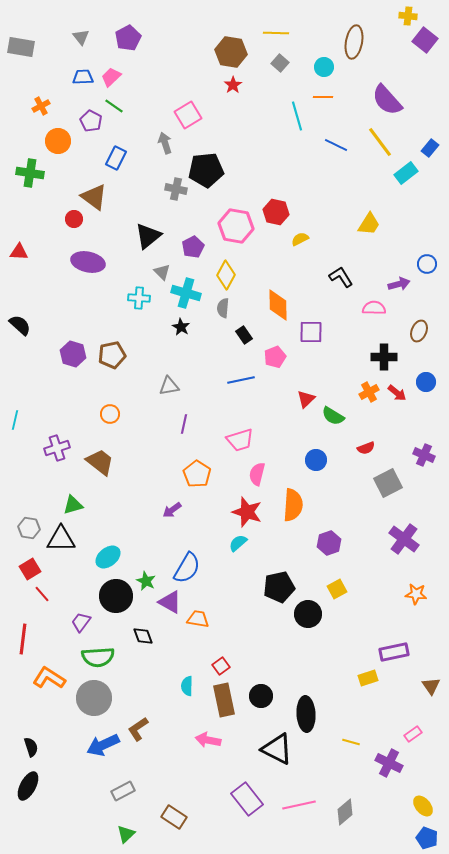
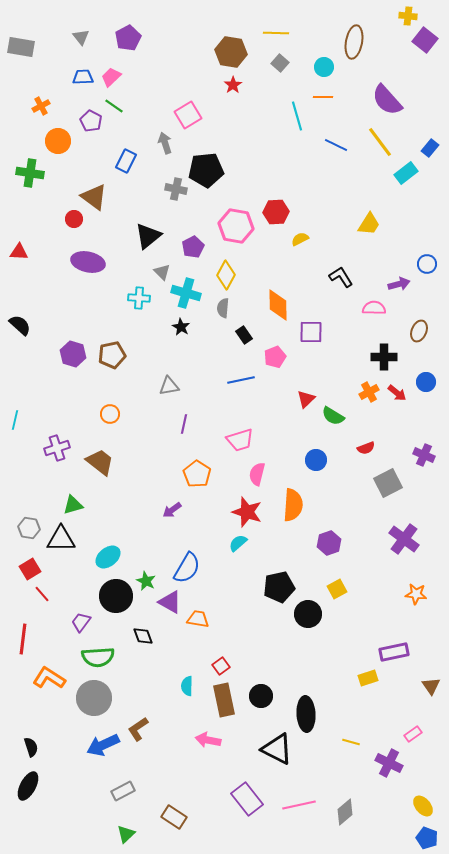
blue rectangle at (116, 158): moved 10 px right, 3 px down
red hexagon at (276, 212): rotated 15 degrees counterclockwise
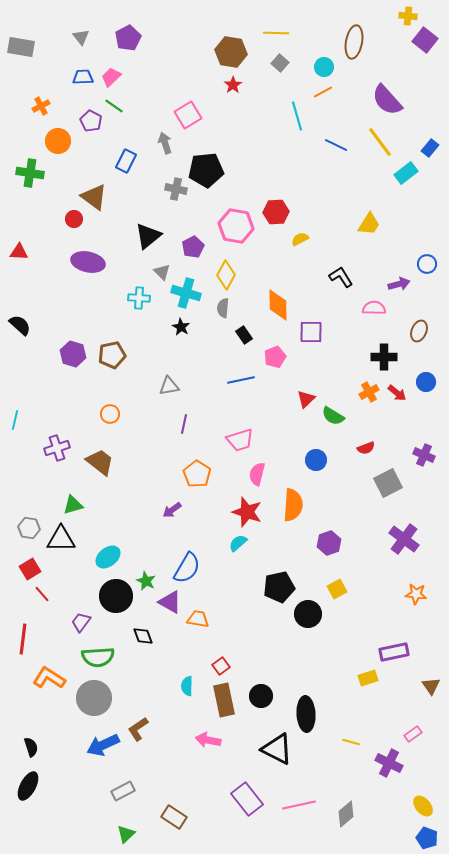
orange line at (323, 97): moved 5 px up; rotated 30 degrees counterclockwise
gray diamond at (345, 812): moved 1 px right, 2 px down
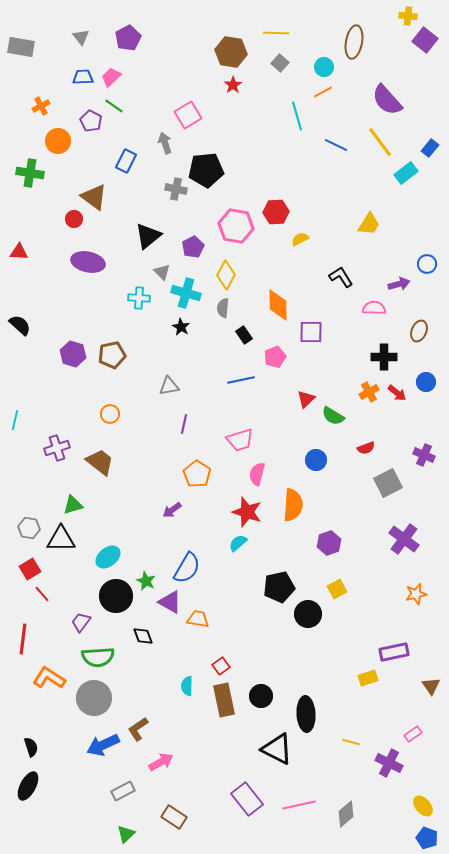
orange star at (416, 594): rotated 20 degrees counterclockwise
pink arrow at (208, 740): moved 47 px left, 22 px down; rotated 140 degrees clockwise
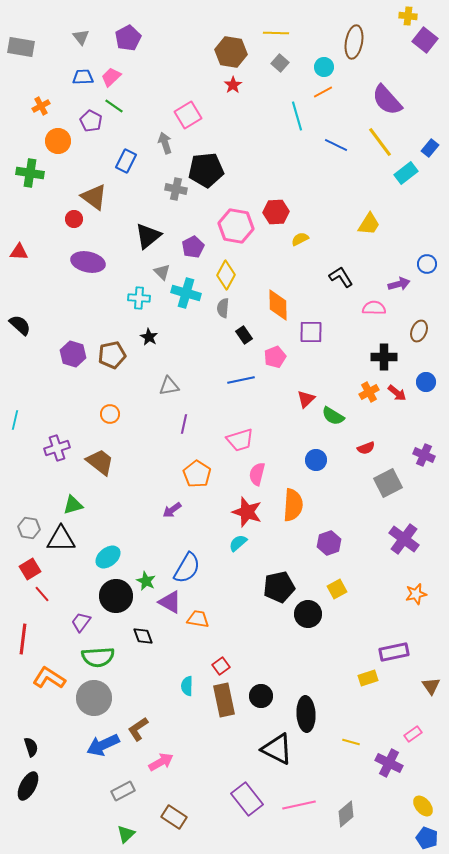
black star at (181, 327): moved 32 px left, 10 px down
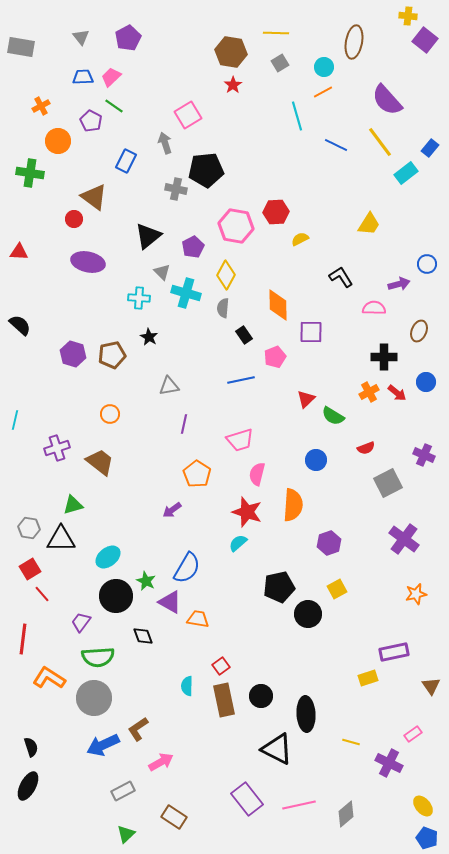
gray square at (280, 63): rotated 18 degrees clockwise
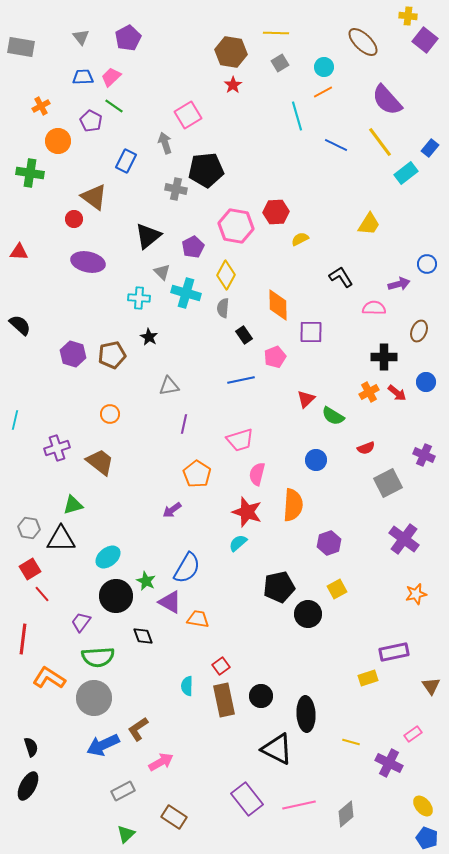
brown ellipse at (354, 42): moved 9 px right; rotated 56 degrees counterclockwise
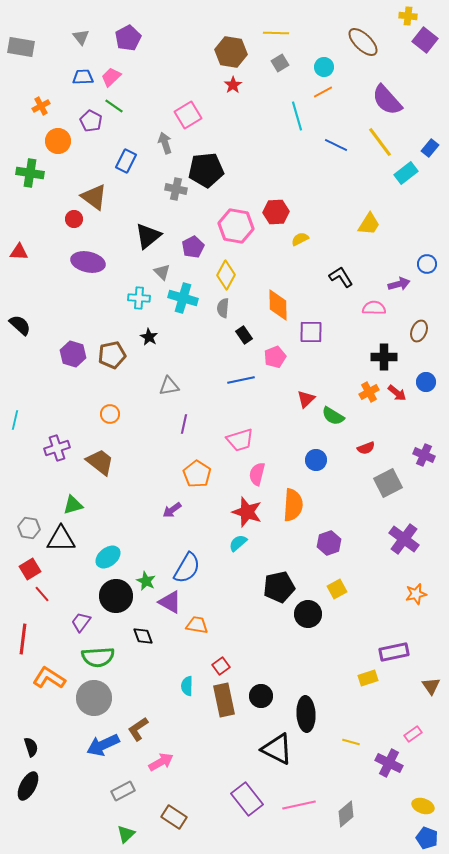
cyan cross at (186, 293): moved 3 px left, 5 px down
orange trapezoid at (198, 619): moved 1 px left, 6 px down
yellow ellipse at (423, 806): rotated 30 degrees counterclockwise
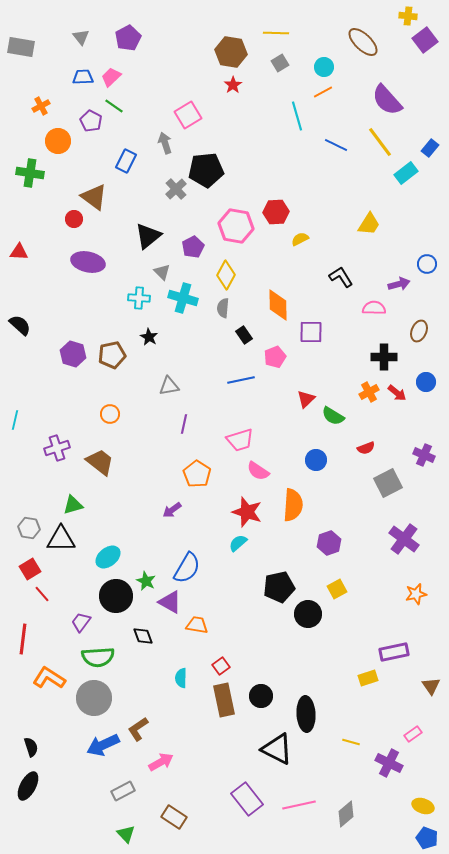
purple square at (425, 40): rotated 15 degrees clockwise
gray cross at (176, 189): rotated 35 degrees clockwise
pink semicircle at (257, 474): moved 1 px right, 3 px up; rotated 70 degrees counterclockwise
cyan semicircle at (187, 686): moved 6 px left, 8 px up
green triangle at (126, 834): rotated 30 degrees counterclockwise
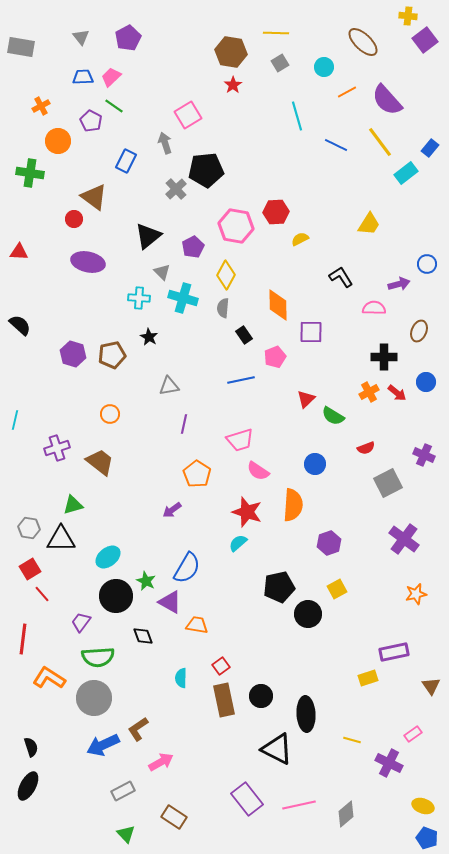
orange line at (323, 92): moved 24 px right
blue circle at (316, 460): moved 1 px left, 4 px down
yellow line at (351, 742): moved 1 px right, 2 px up
